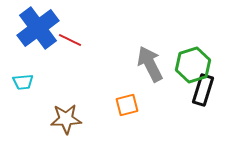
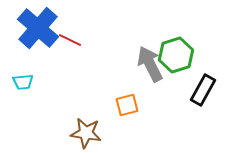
blue cross: rotated 12 degrees counterclockwise
green hexagon: moved 17 px left, 10 px up
black rectangle: rotated 12 degrees clockwise
brown star: moved 20 px right, 14 px down; rotated 12 degrees clockwise
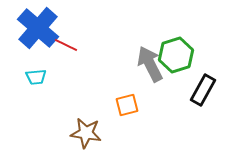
red line: moved 4 px left, 5 px down
cyan trapezoid: moved 13 px right, 5 px up
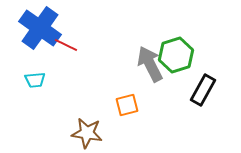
blue cross: moved 2 px right; rotated 6 degrees counterclockwise
cyan trapezoid: moved 1 px left, 3 px down
brown star: moved 1 px right
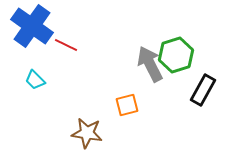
blue cross: moved 8 px left, 2 px up
cyan trapezoid: rotated 50 degrees clockwise
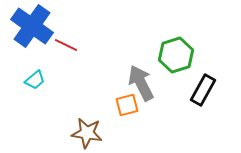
gray arrow: moved 9 px left, 19 px down
cyan trapezoid: rotated 85 degrees counterclockwise
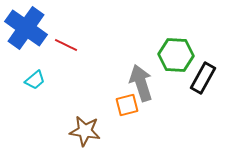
blue cross: moved 6 px left, 2 px down
green hexagon: rotated 20 degrees clockwise
gray arrow: rotated 9 degrees clockwise
black rectangle: moved 12 px up
brown star: moved 2 px left, 2 px up
